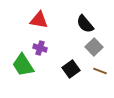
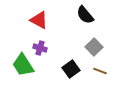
red triangle: rotated 18 degrees clockwise
black semicircle: moved 9 px up
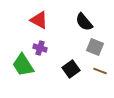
black semicircle: moved 1 px left, 7 px down
gray square: moved 1 px right; rotated 24 degrees counterclockwise
